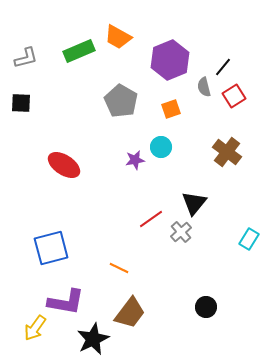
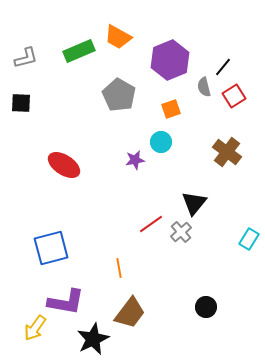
gray pentagon: moved 2 px left, 6 px up
cyan circle: moved 5 px up
red line: moved 5 px down
orange line: rotated 54 degrees clockwise
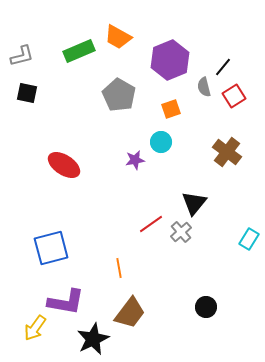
gray L-shape: moved 4 px left, 2 px up
black square: moved 6 px right, 10 px up; rotated 10 degrees clockwise
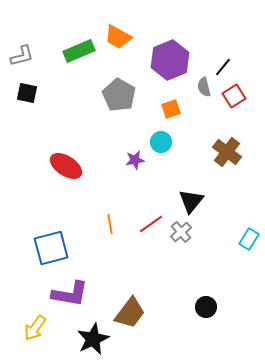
red ellipse: moved 2 px right, 1 px down
black triangle: moved 3 px left, 2 px up
orange line: moved 9 px left, 44 px up
purple L-shape: moved 4 px right, 8 px up
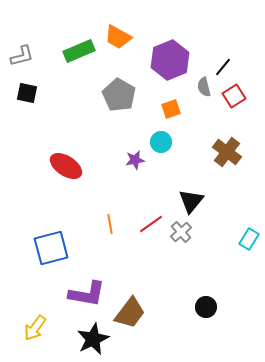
purple L-shape: moved 17 px right
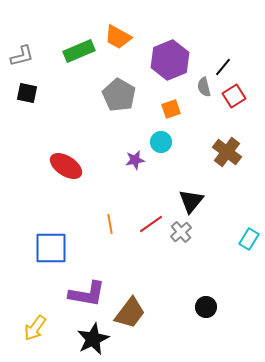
blue square: rotated 15 degrees clockwise
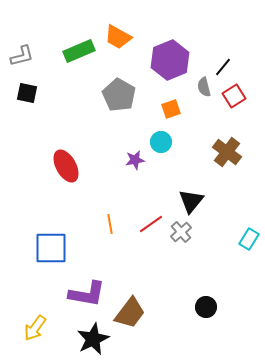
red ellipse: rotated 28 degrees clockwise
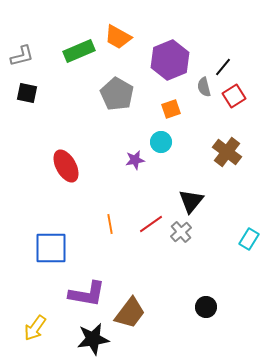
gray pentagon: moved 2 px left, 1 px up
black star: rotated 16 degrees clockwise
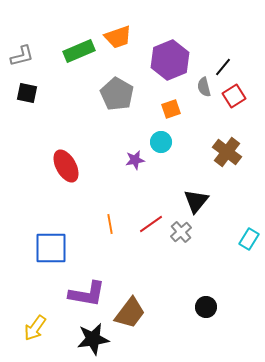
orange trapezoid: rotated 48 degrees counterclockwise
black triangle: moved 5 px right
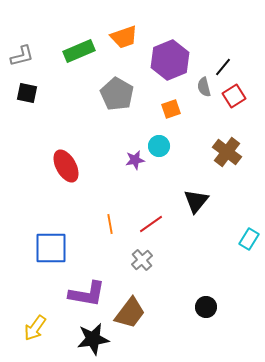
orange trapezoid: moved 6 px right
cyan circle: moved 2 px left, 4 px down
gray cross: moved 39 px left, 28 px down
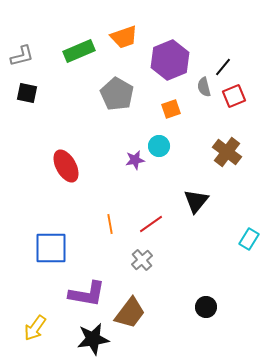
red square: rotated 10 degrees clockwise
